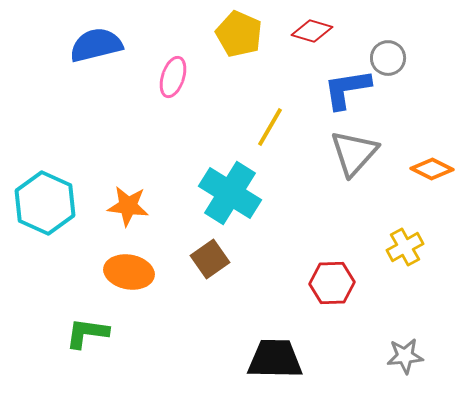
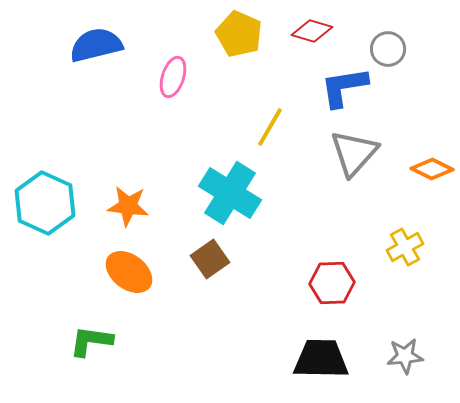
gray circle: moved 9 px up
blue L-shape: moved 3 px left, 2 px up
orange ellipse: rotated 27 degrees clockwise
green L-shape: moved 4 px right, 8 px down
black trapezoid: moved 46 px right
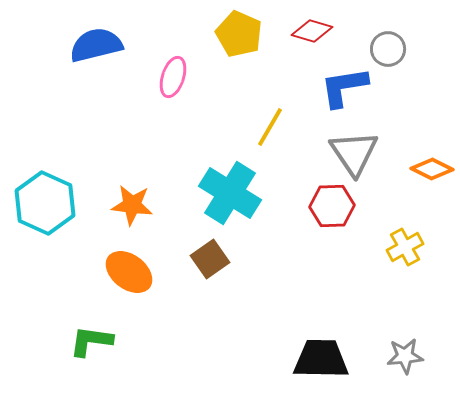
gray triangle: rotated 16 degrees counterclockwise
orange star: moved 4 px right, 1 px up
red hexagon: moved 77 px up
